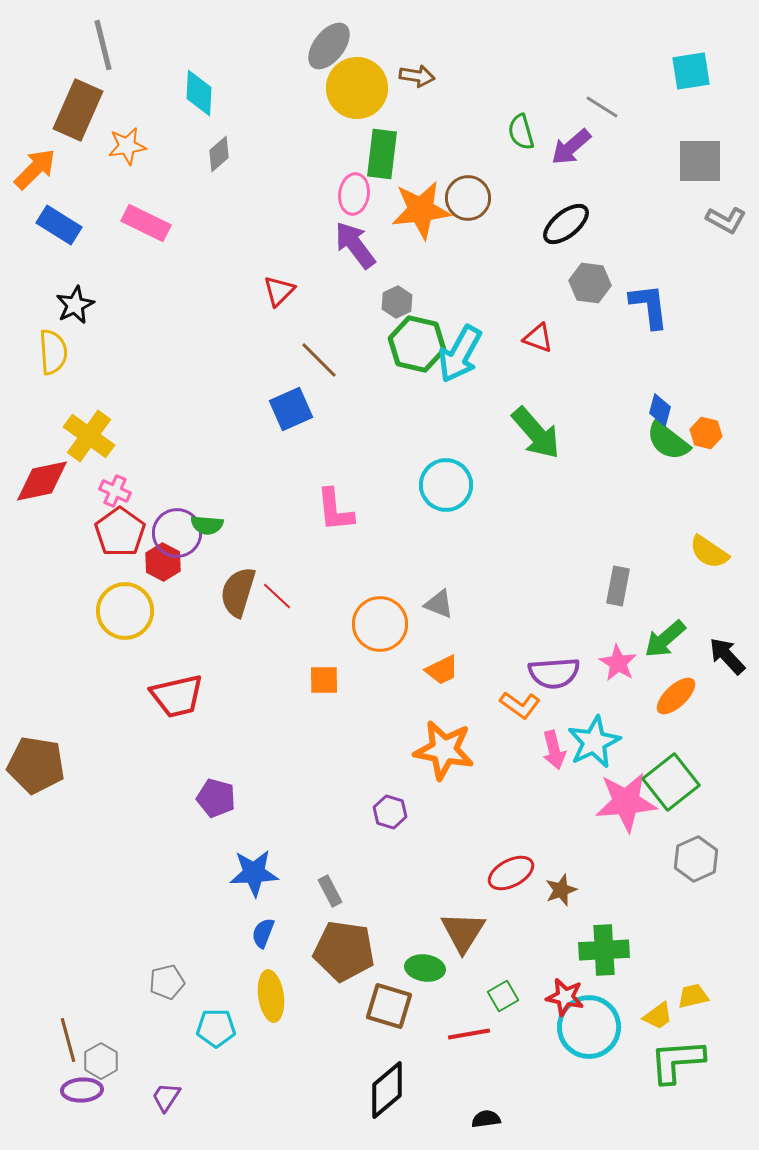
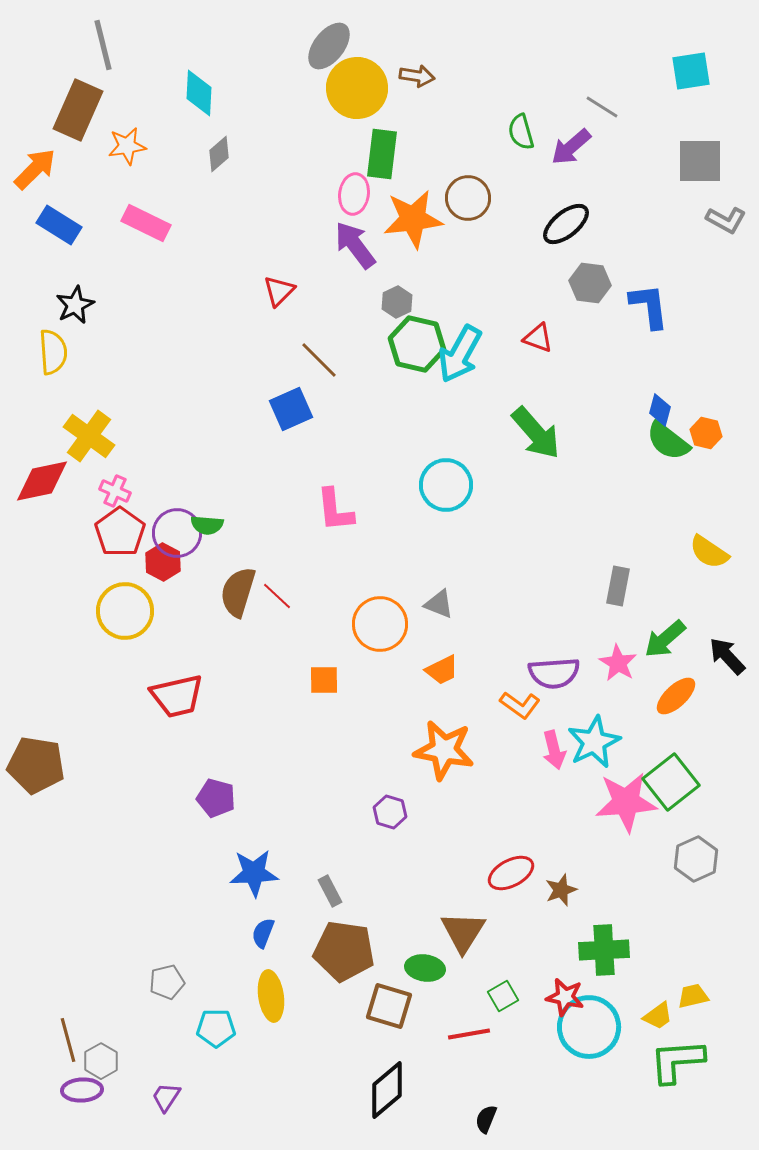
orange star at (421, 210): moved 8 px left, 9 px down
black semicircle at (486, 1119): rotated 60 degrees counterclockwise
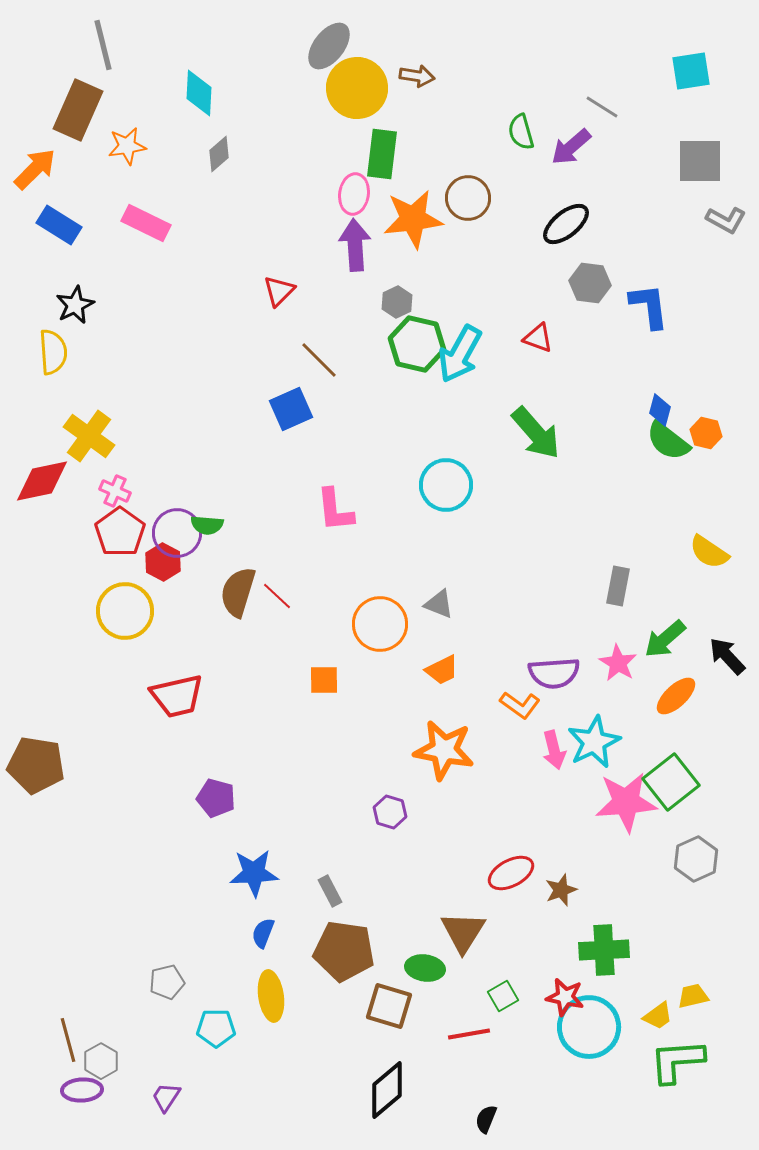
purple arrow at (355, 245): rotated 33 degrees clockwise
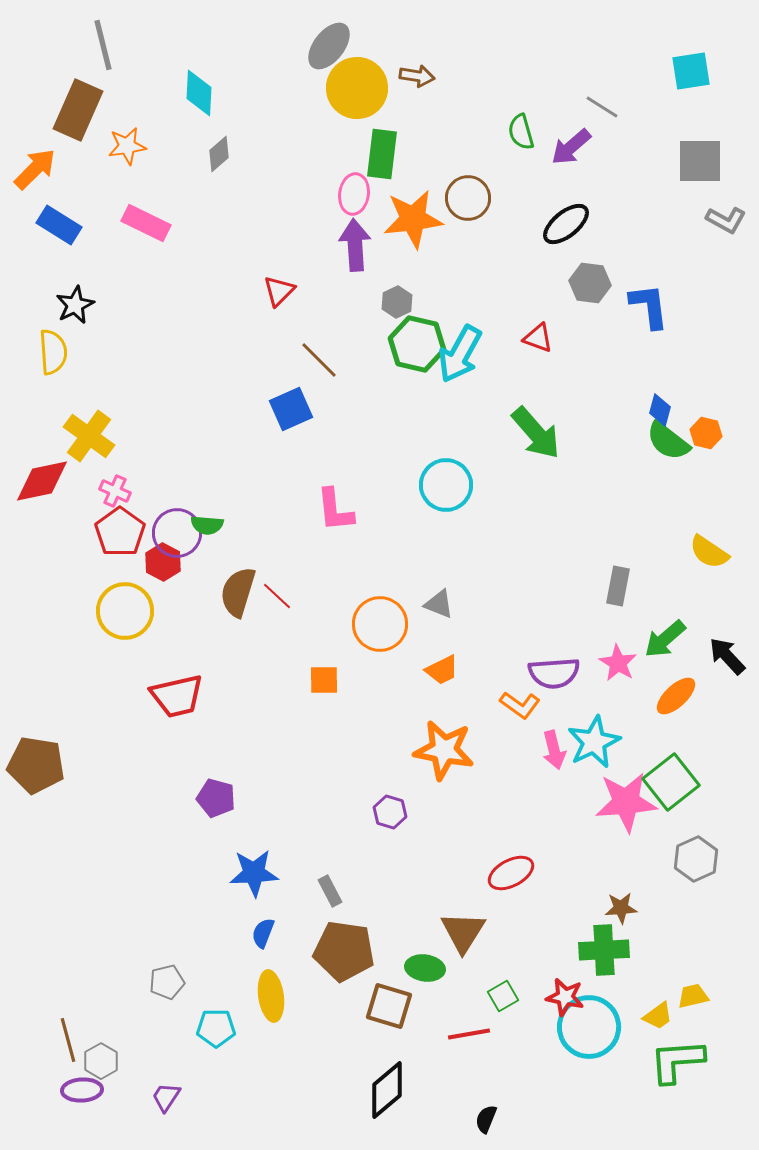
brown star at (561, 890): moved 60 px right, 18 px down; rotated 16 degrees clockwise
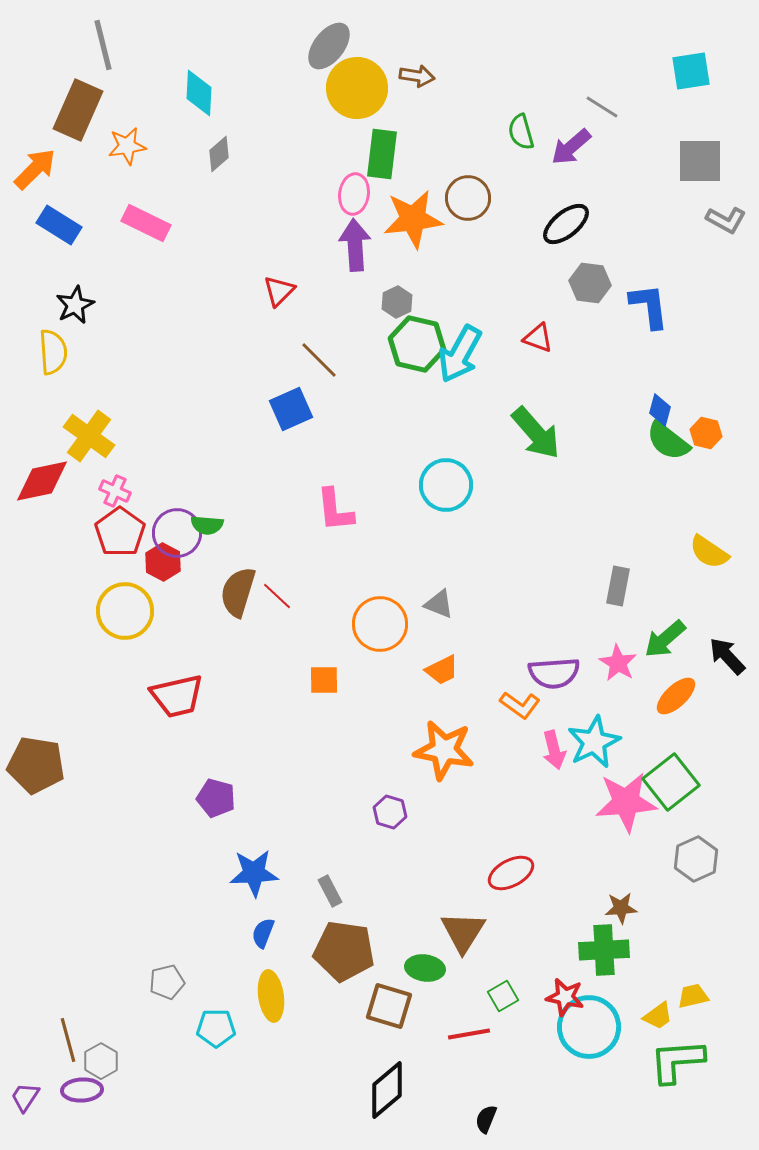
purple trapezoid at (166, 1097): moved 141 px left
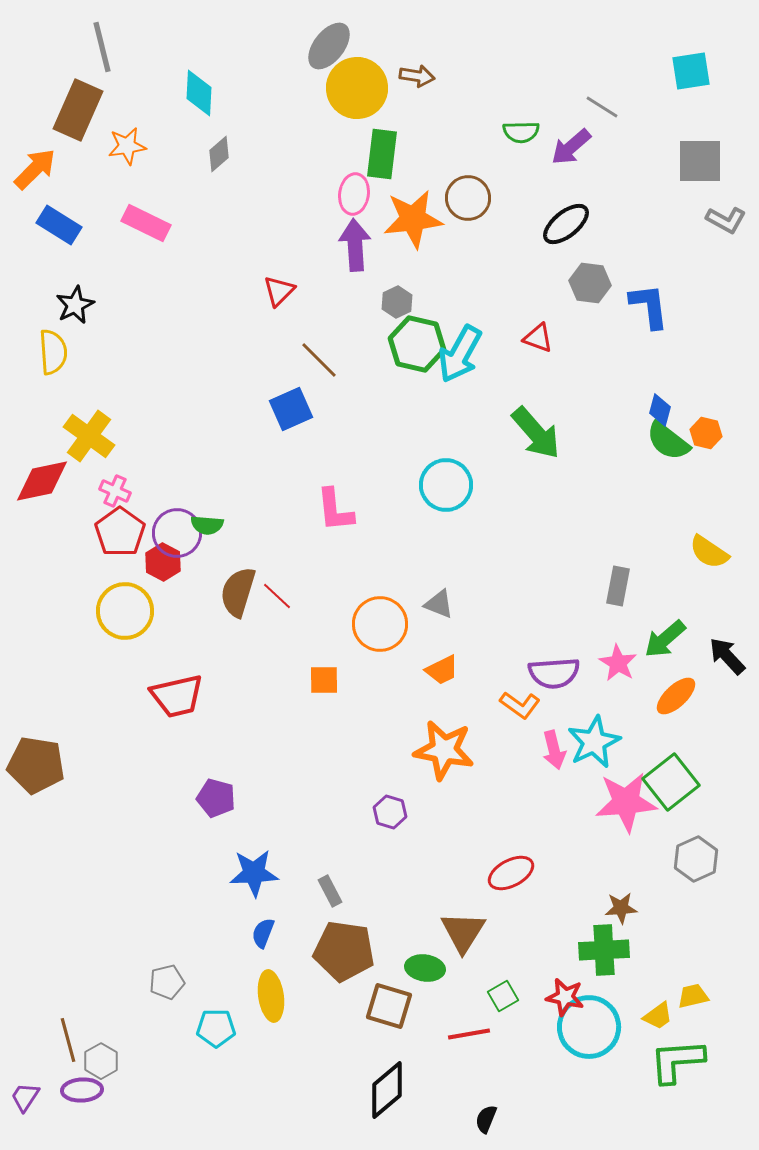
gray line at (103, 45): moved 1 px left, 2 px down
green semicircle at (521, 132): rotated 75 degrees counterclockwise
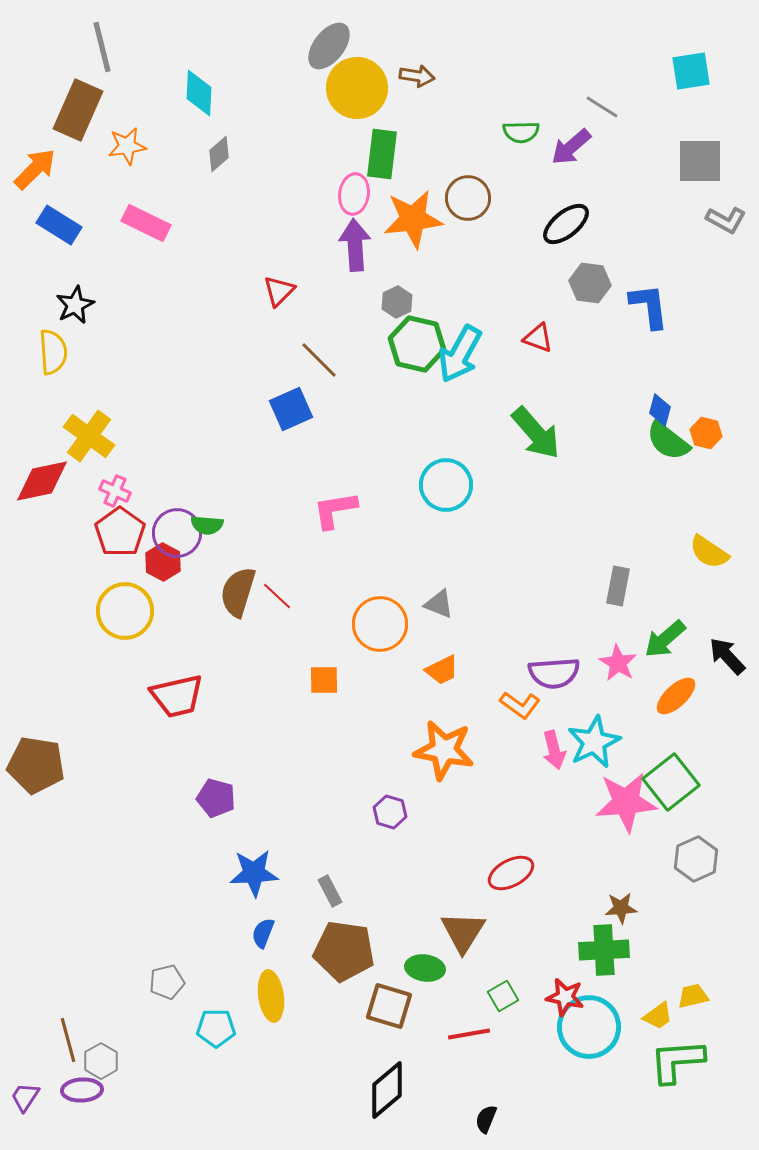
pink L-shape at (335, 510): rotated 87 degrees clockwise
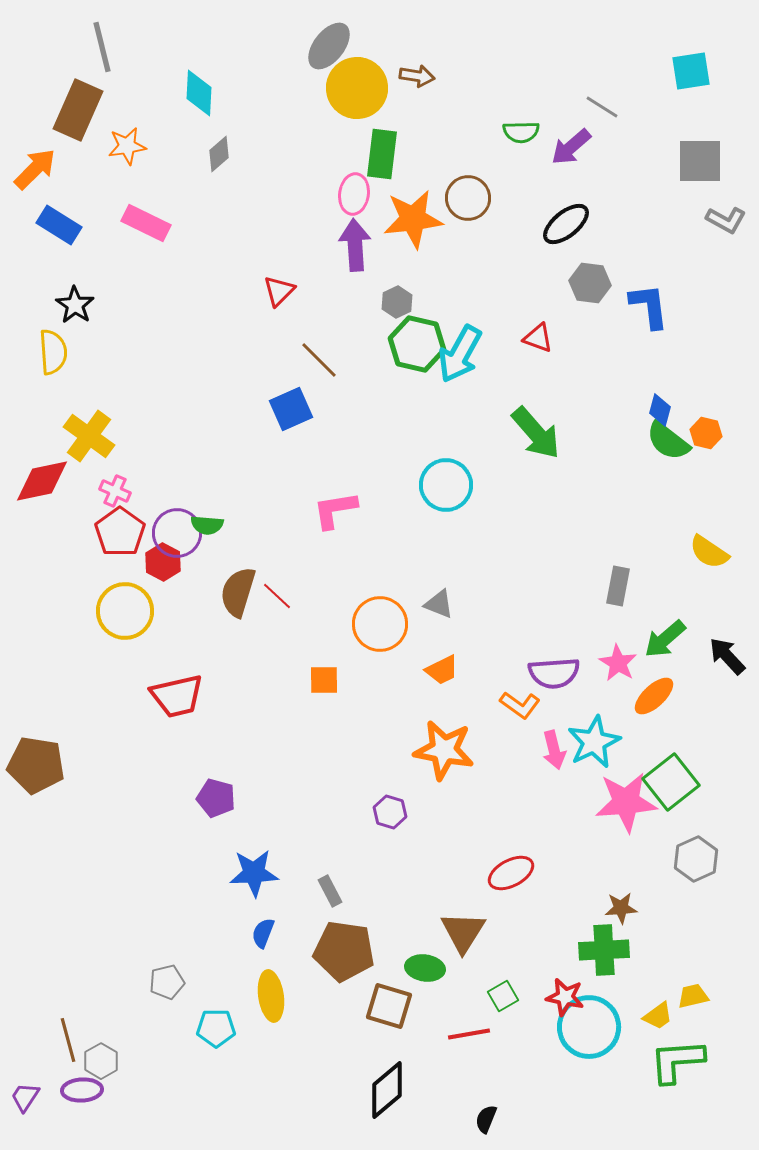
black star at (75, 305): rotated 12 degrees counterclockwise
orange ellipse at (676, 696): moved 22 px left
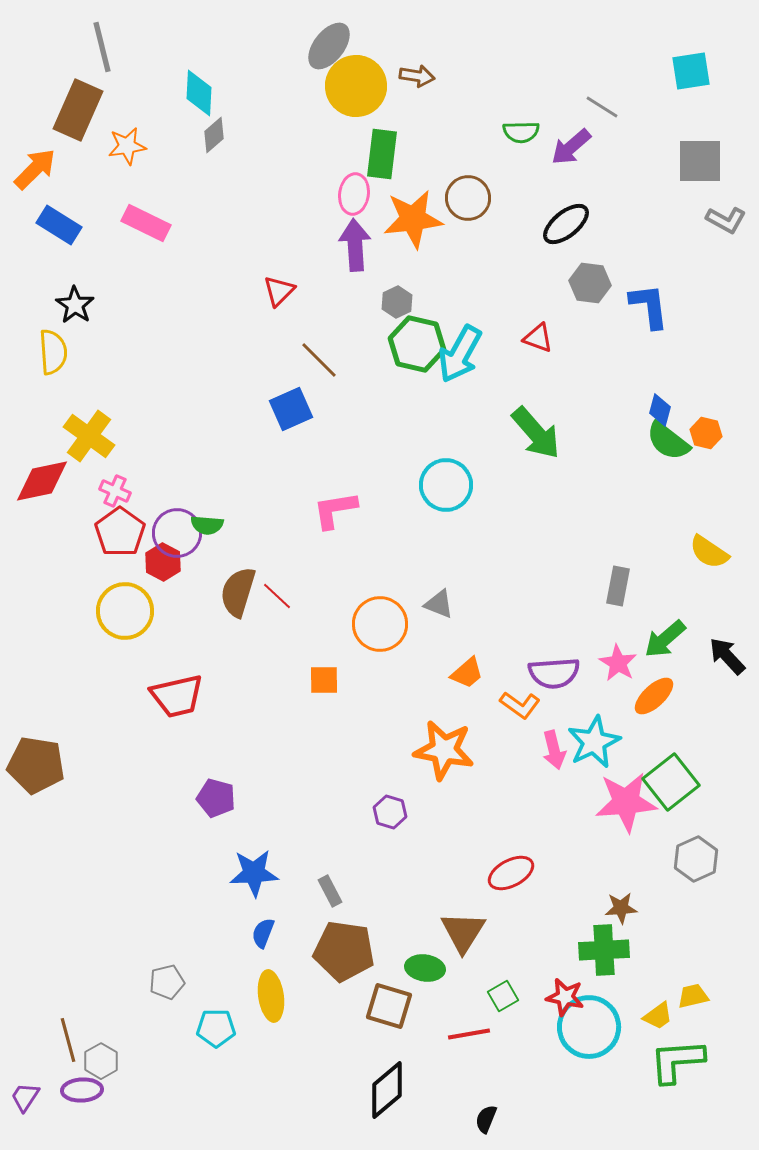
yellow circle at (357, 88): moved 1 px left, 2 px up
gray diamond at (219, 154): moved 5 px left, 19 px up
orange trapezoid at (442, 670): moved 25 px right, 3 px down; rotated 15 degrees counterclockwise
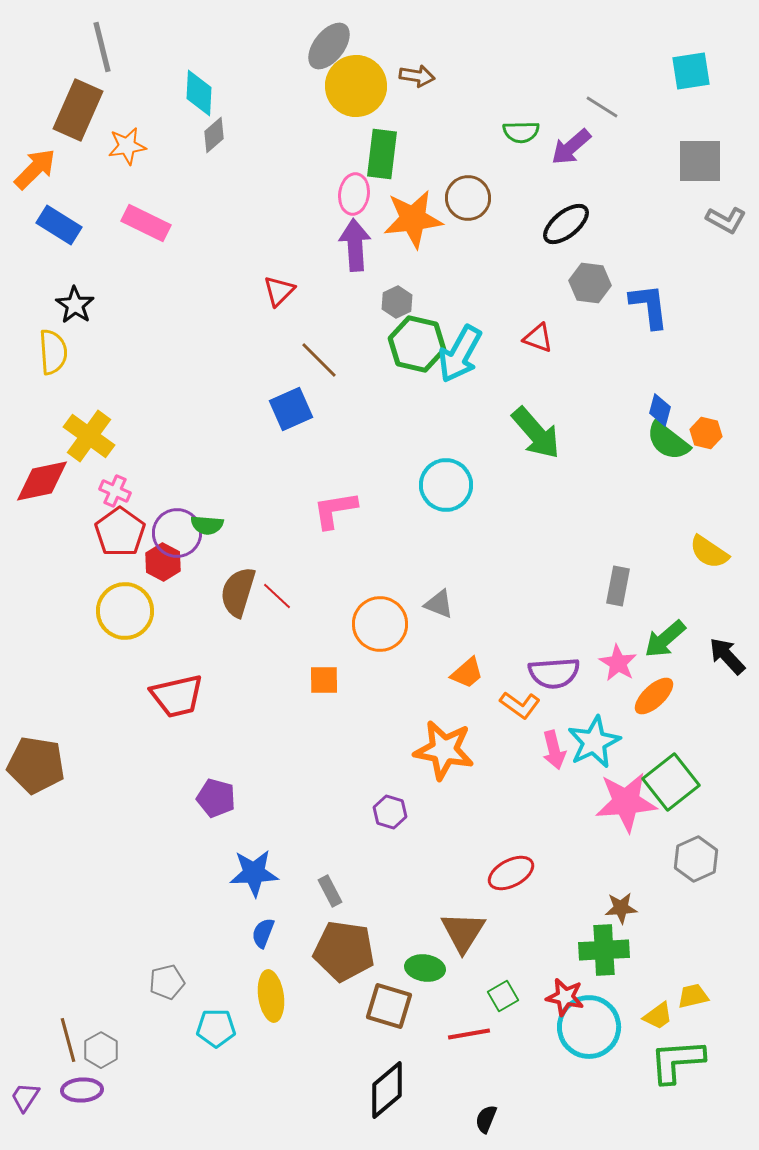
gray hexagon at (101, 1061): moved 11 px up
